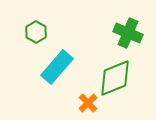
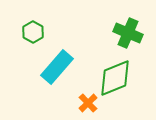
green hexagon: moved 3 px left
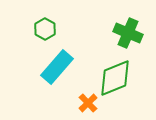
green hexagon: moved 12 px right, 3 px up
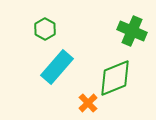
green cross: moved 4 px right, 2 px up
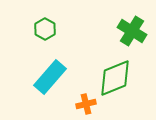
green cross: rotated 8 degrees clockwise
cyan rectangle: moved 7 px left, 10 px down
orange cross: moved 2 px left, 1 px down; rotated 30 degrees clockwise
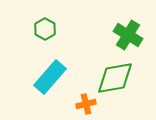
green cross: moved 4 px left, 4 px down
green diamond: rotated 12 degrees clockwise
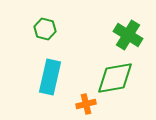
green hexagon: rotated 15 degrees counterclockwise
cyan rectangle: rotated 28 degrees counterclockwise
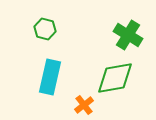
orange cross: moved 2 px left, 1 px down; rotated 24 degrees counterclockwise
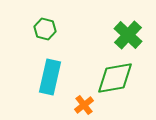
green cross: rotated 12 degrees clockwise
